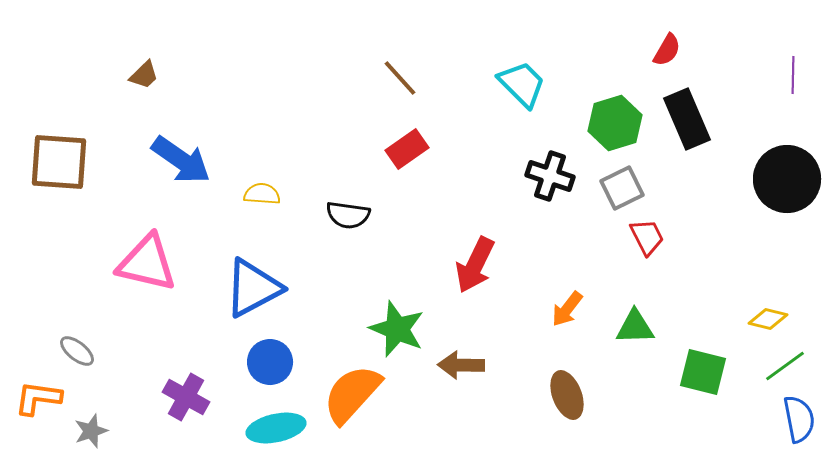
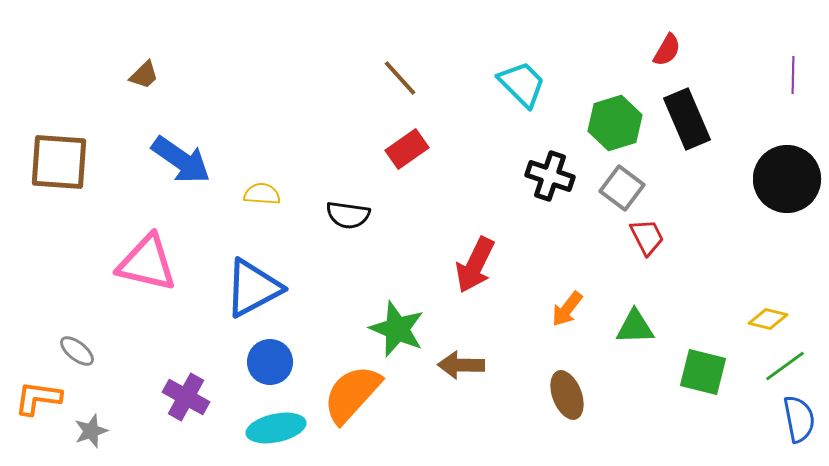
gray square: rotated 27 degrees counterclockwise
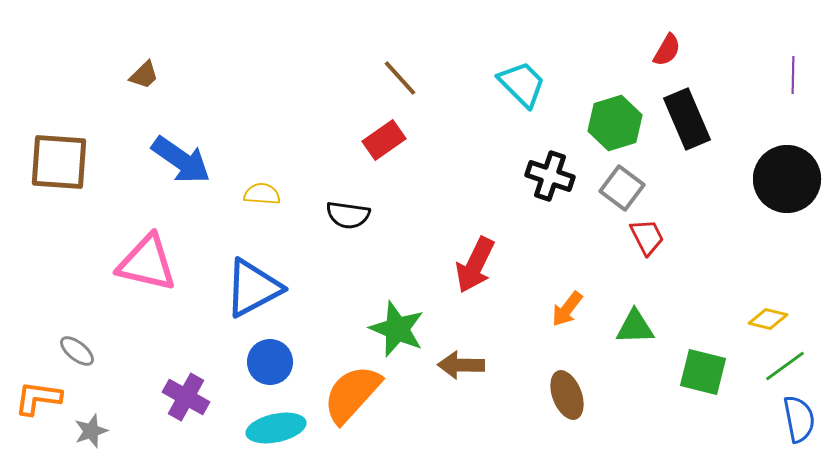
red rectangle: moved 23 px left, 9 px up
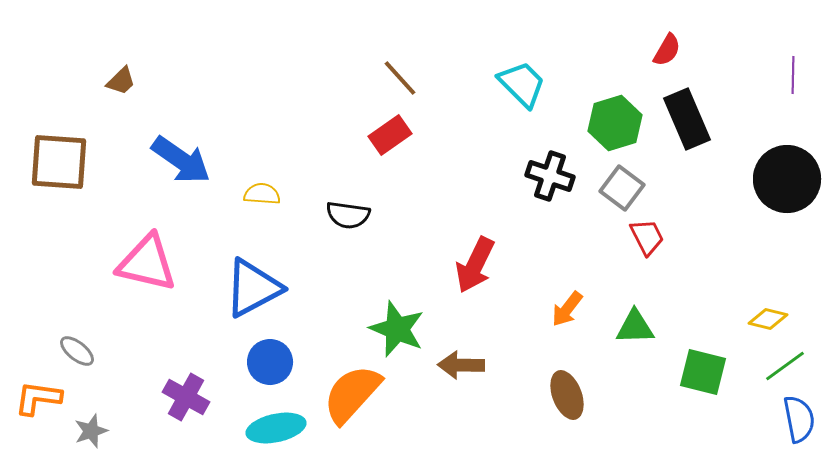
brown trapezoid: moved 23 px left, 6 px down
red rectangle: moved 6 px right, 5 px up
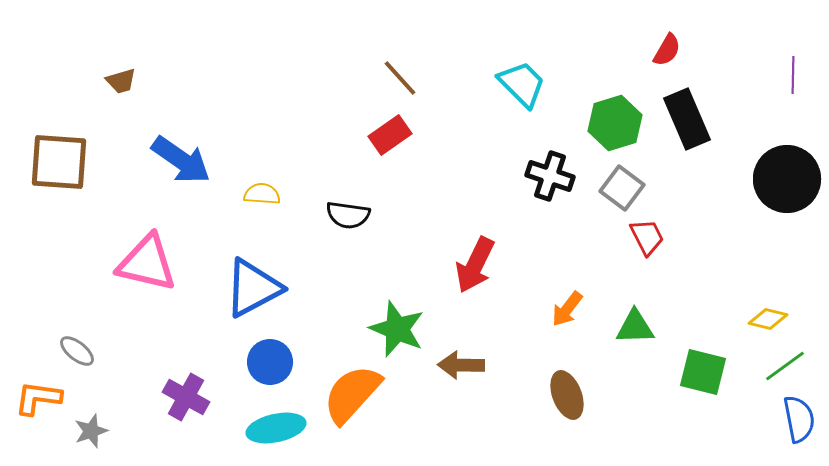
brown trapezoid: rotated 28 degrees clockwise
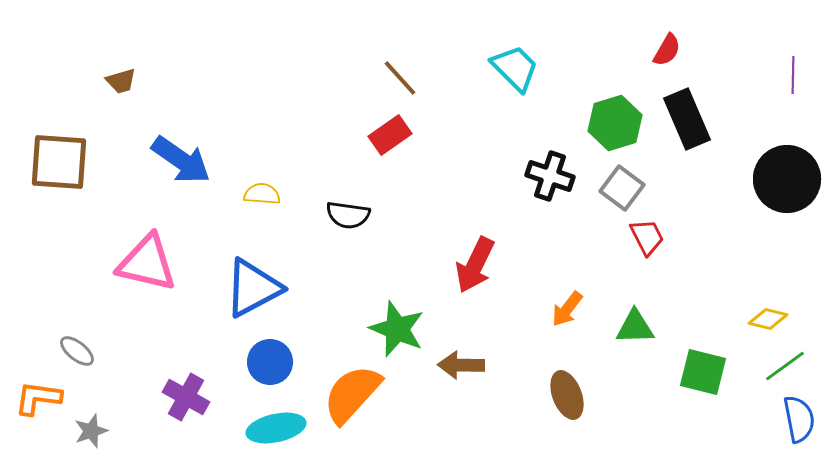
cyan trapezoid: moved 7 px left, 16 px up
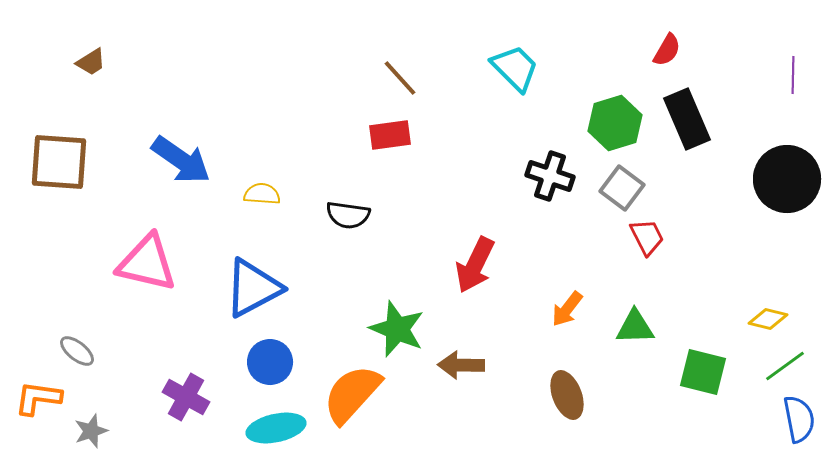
brown trapezoid: moved 30 px left, 19 px up; rotated 16 degrees counterclockwise
red rectangle: rotated 27 degrees clockwise
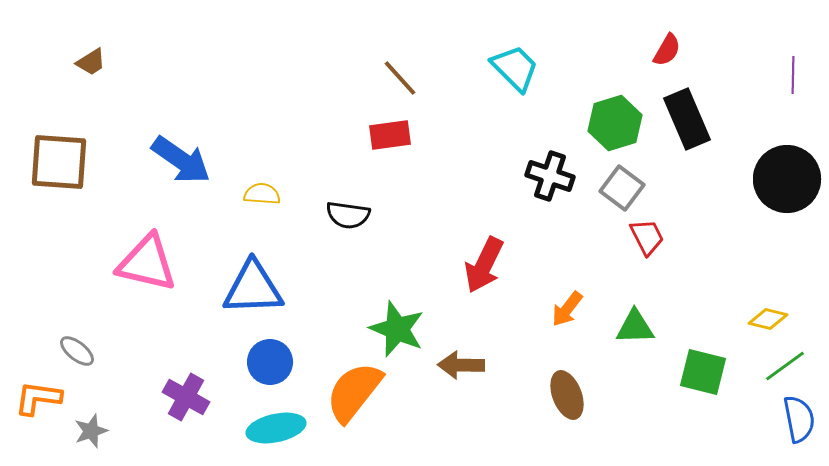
red arrow: moved 9 px right
blue triangle: rotated 26 degrees clockwise
orange semicircle: moved 2 px right, 2 px up; rotated 4 degrees counterclockwise
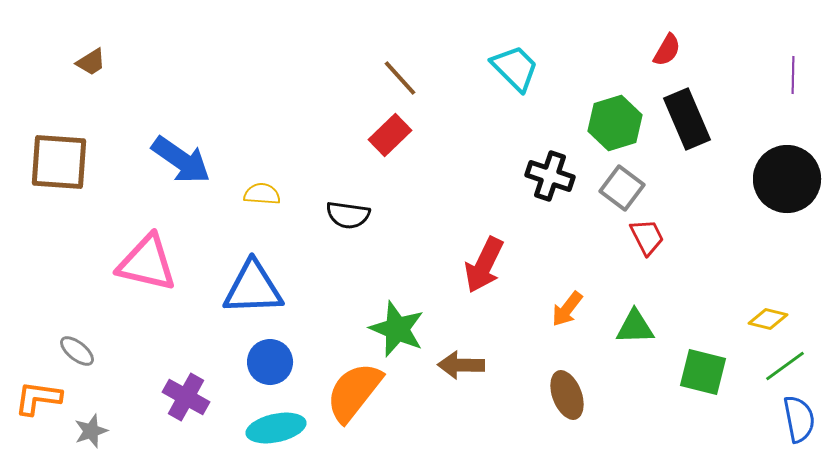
red rectangle: rotated 36 degrees counterclockwise
